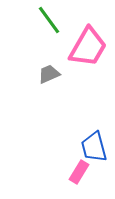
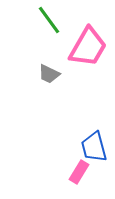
gray trapezoid: rotated 130 degrees counterclockwise
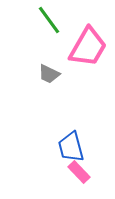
blue trapezoid: moved 23 px left
pink rectangle: rotated 75 degrees counterclockwise
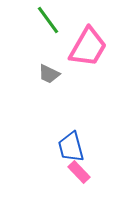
green line: moved 1 px left
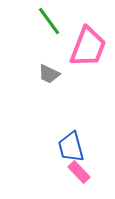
green line: moved 1 px right, 1 px down
pink trapezoid: rotated 9 degrees counterclockwise
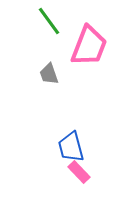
pink trapezoid: moved 1 px right, 1 px up
gray trapezoid: rotated 45 degrees clockwise
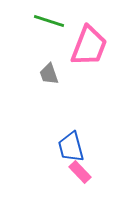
green line: rotated 36 degrees counterclockwise
pink rectangle: moved 1 px right
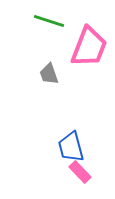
pink trapezoid: moved 1 px down
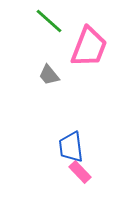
green line: rotated 24 degrees clockwise
gray trapezoid: moved 1 px down; rotated 20 degrees counterclockwise
blue trapezoid: rotated 8 degrees clockwise
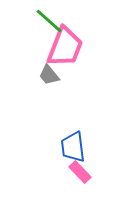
pink trapezoid: moved 24 px left
blue trapezoid: moved 2 px right
